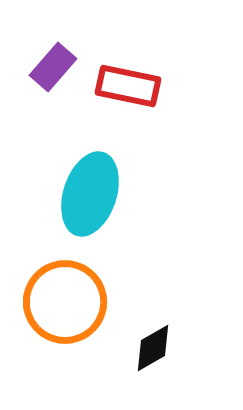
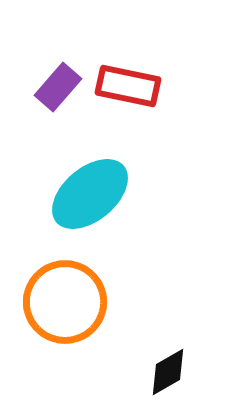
purple rectangle: moved 5 px right, 20 px down
cyan ellipse: rotated 32 degrees clockwise
black diamond: moved 15 px right, 24 px down
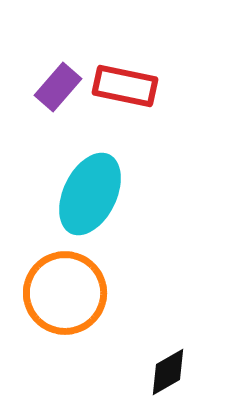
red rectangle: moved 3 px left
cyan ellipse: rotated 24 degrees counterclockwise
orange circle: moved 9 px up
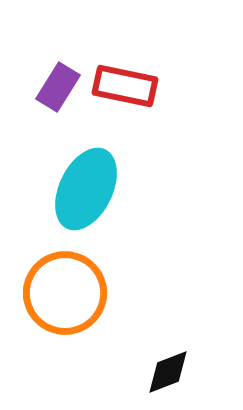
purple rectangle: rotated 9 degrees counterclockwise
cyan ellipse: moved 4 px left, 5 px up
black diamond: rotated 9 degrees clockwise
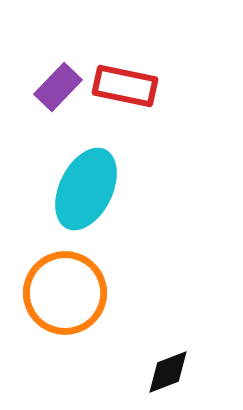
purple rectangle: rotated 12 degrees clockwise
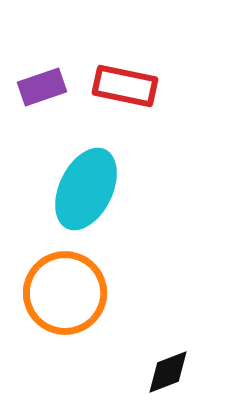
purple rectangle: moved 16 px left; rotated 27 degrees clockwise
